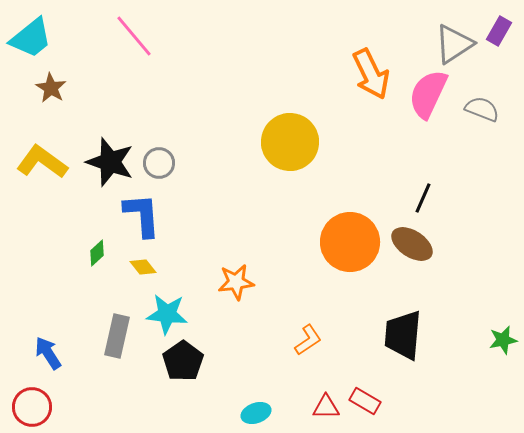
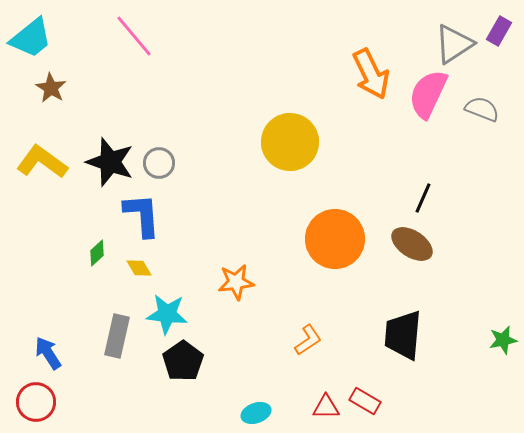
orange circle: moved 15 px left, 3 px up
yellow diamond: moved 4 px left, 1 px down; rotated 8 degrees clockwise
red circle: moved 4 px right, 5 px up
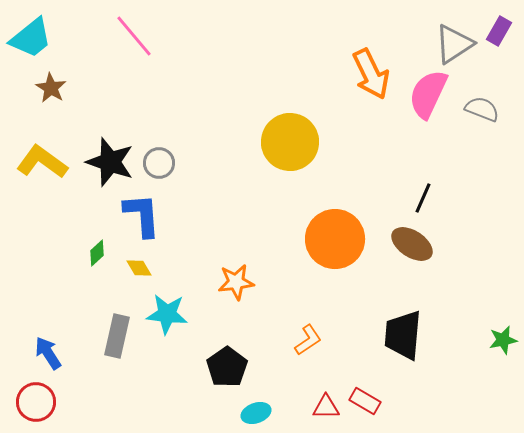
black pentagon: moved 44 px right, 6 px down
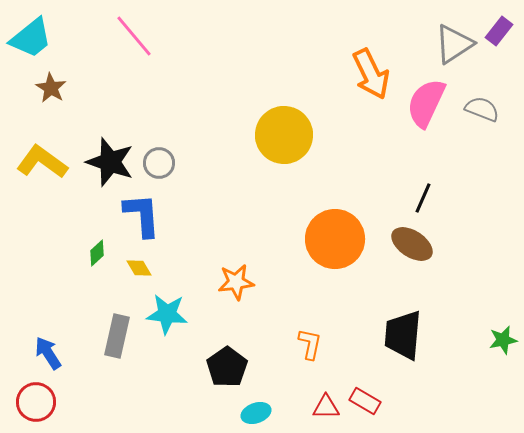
purple rectangle: rotated 8 degrees clockwise
pink semicircle: moved 2 px left, 9 px down
yellow circle: moved 6 px left, 7 px up
orange L-shape: moved 2 px right, 4 px down; rotated 44 degrees counterclockwise
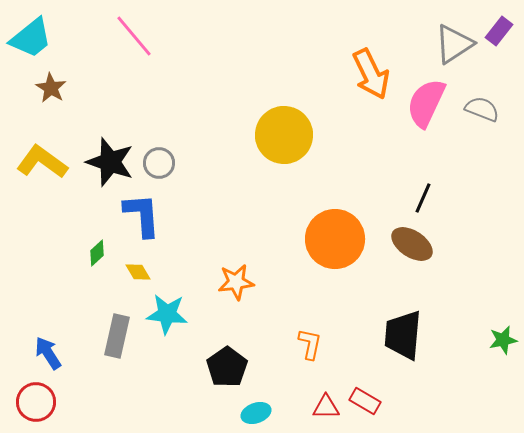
yellow diamond: moved 1 px left, 4 px down
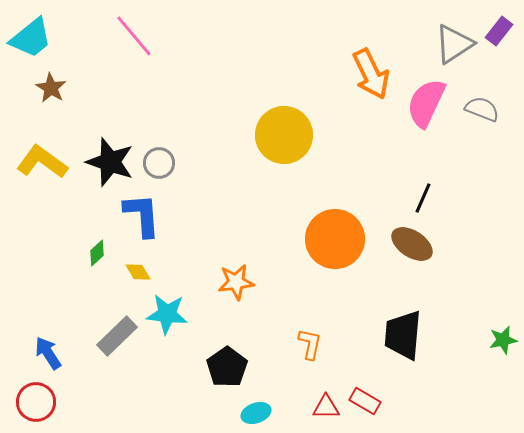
gray rectangle: rotated 33 degrees clockwise
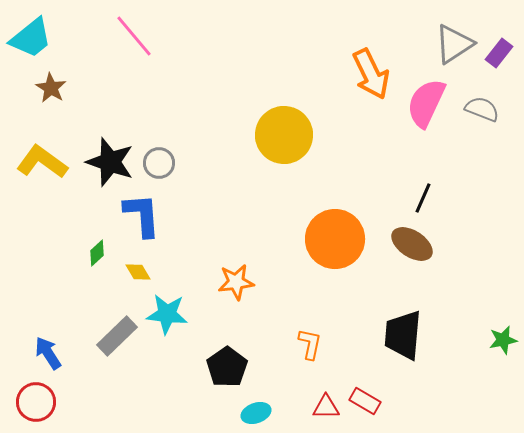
purple rectangle: moved 22 px down
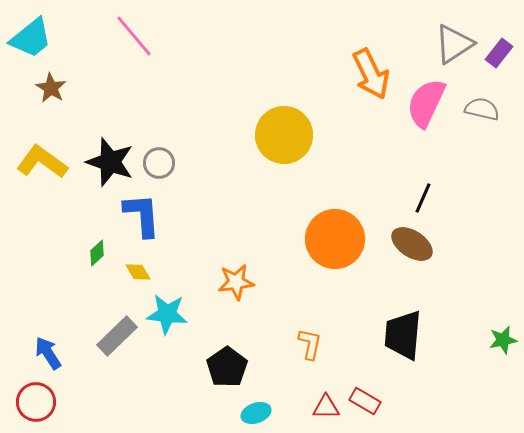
gray semicircle: rotated 8 degrees counterclockwise
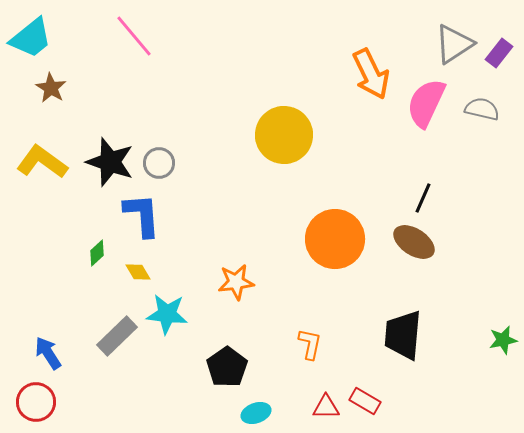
brown ellipse: moved 2 px right, 2 px up
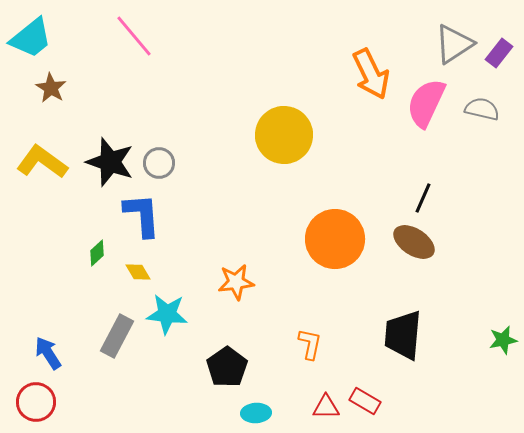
gray rectangle: rotated 18 degrees counterclockwise
cyan ellipse: rotated 16 degrees clockwise
